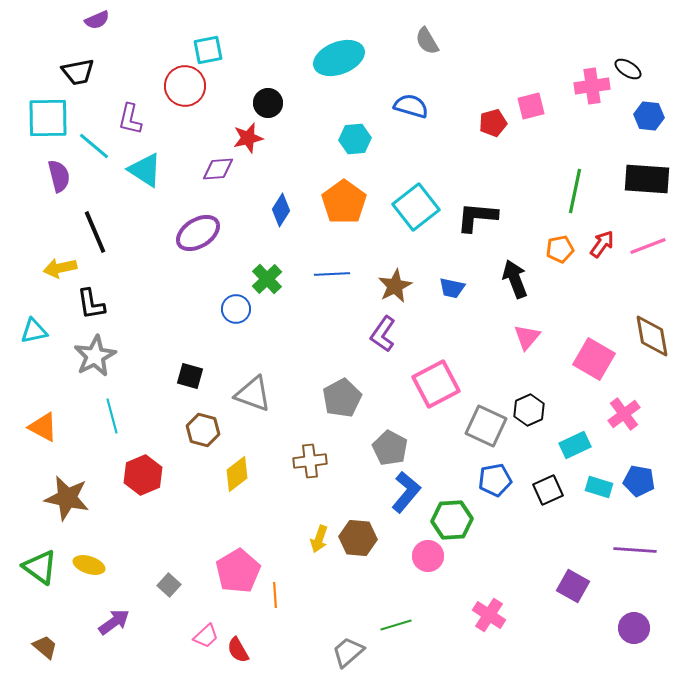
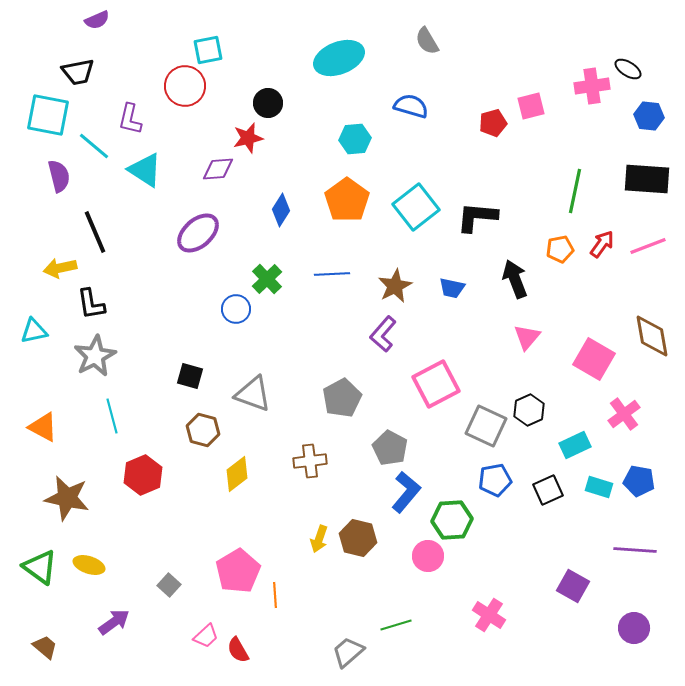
cyan square at (48, 118): moved 3 px up; rotated 12 degrees clockwise
orange pentagon at (344, 202): moved 3 px right, 2 px up
purple ellipse at (198, 233): rotated 9 degrees counterclockwise
purple L-shape at (383, 334): rotated 6 degrees clockwise
brown hexagon at (358, 538): rotated 9 degrees clockwise
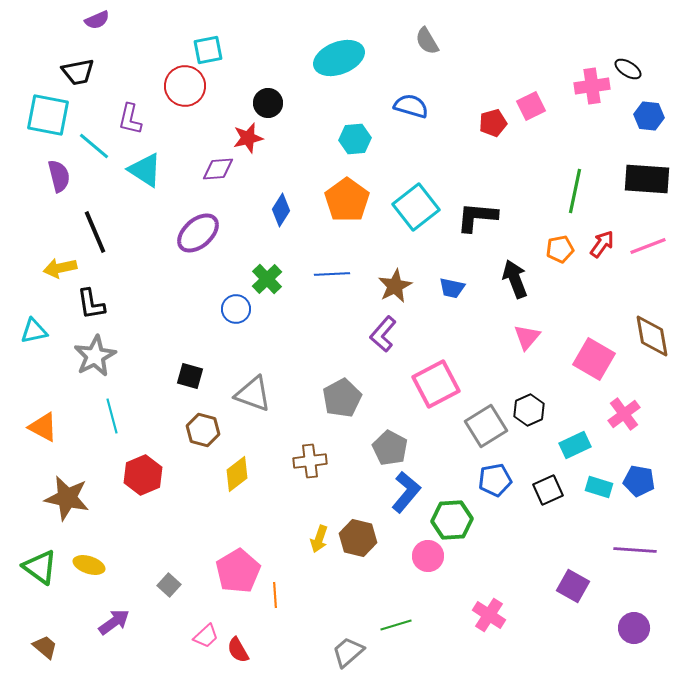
pink square at (531, 106): rotated 12 degrees counterclockwise
gray square at (486, 426): rotated 33 degrees clockwise
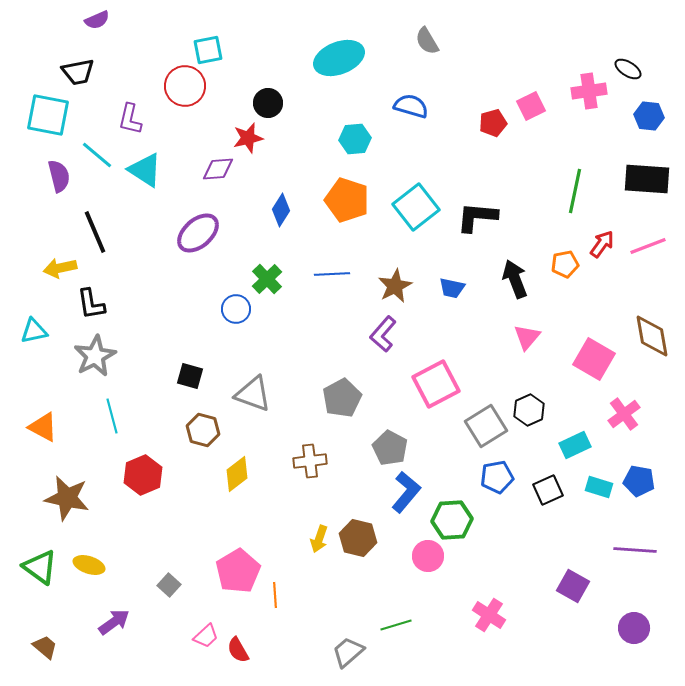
pink cross at (592, 86): moved 3 px left, 5 px down
cyan line at (94, 146): moved 3 px right, 9 px down
orange pentagon at (347, 200): rotated 18 degrees counterclockwise
orange pentagon at (560, 249): moved 5 px right, 15 px down
blue pentagon at (495, 480): moved 2 px right, 3 px up
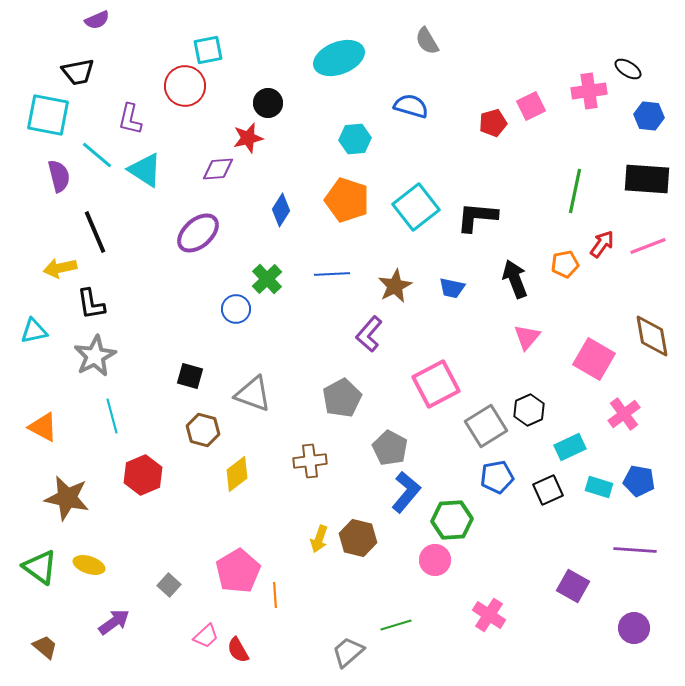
purple L-shape at (383, 334): moved 14 px left
cyan rectangle at (575, 445): moved 5 px left, 2 px down
pink circle at (428, 556): moved 7 px right, 4 px down
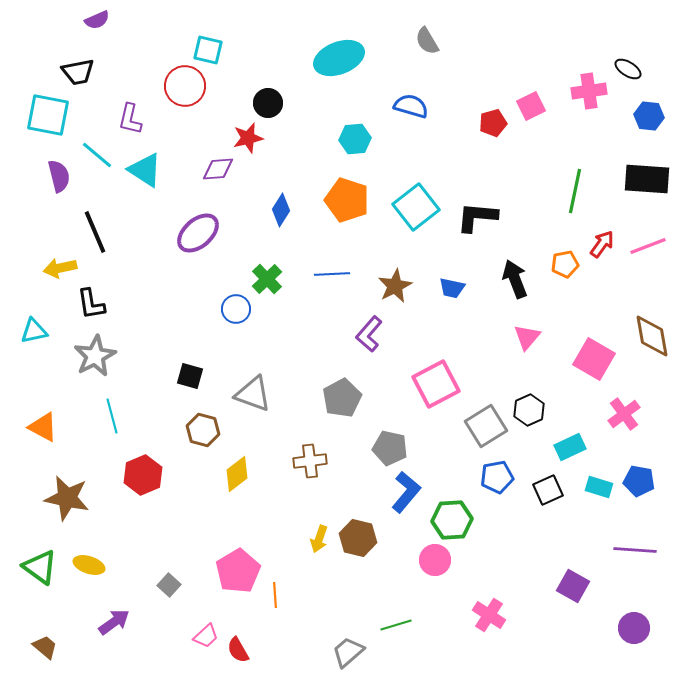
cyan square at (208, 50): rotated 24 degrees clockwise
gray pentagon at (390, 448): rotated 16 degrees counterclockwise
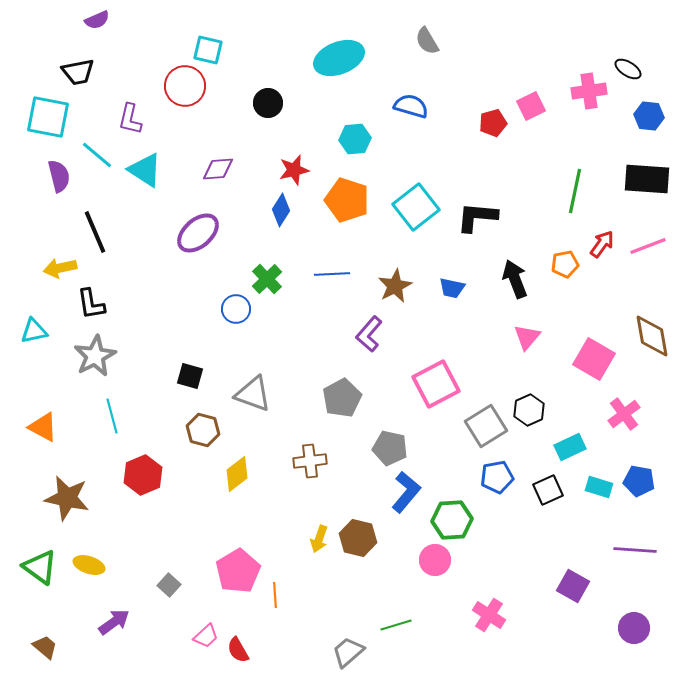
cyan square at (48, 115): moved 2 px down
red star at (248, 138): moved 46 px right, 32 px down
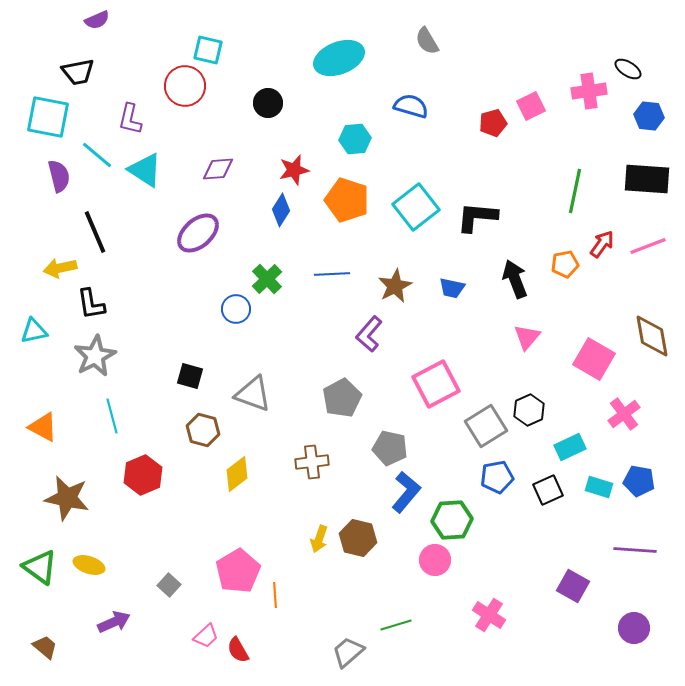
brown cross at (310, 461): moved 2 px right, 1 px down
purple arrow at (114, 622): rotated 12 degrees clockwise
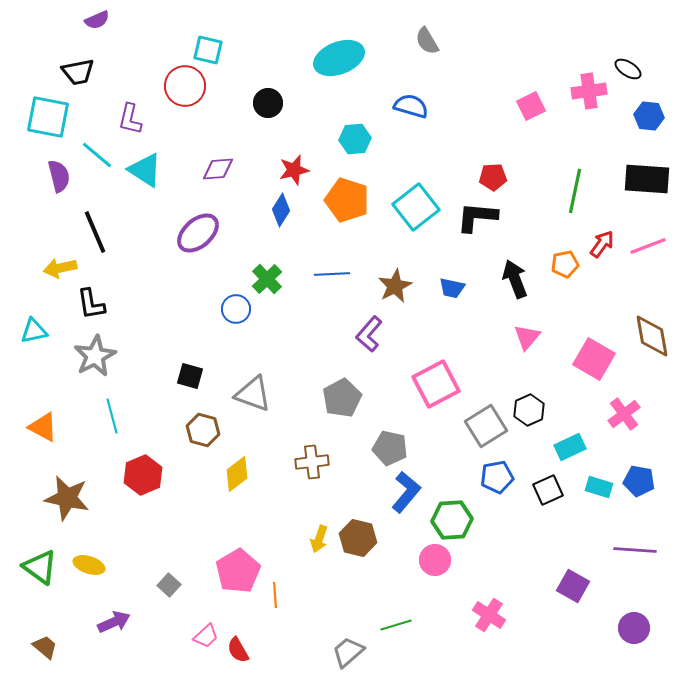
red pentagon at (493, 123): moved 54 px down; rotated 12 degrees clockwise
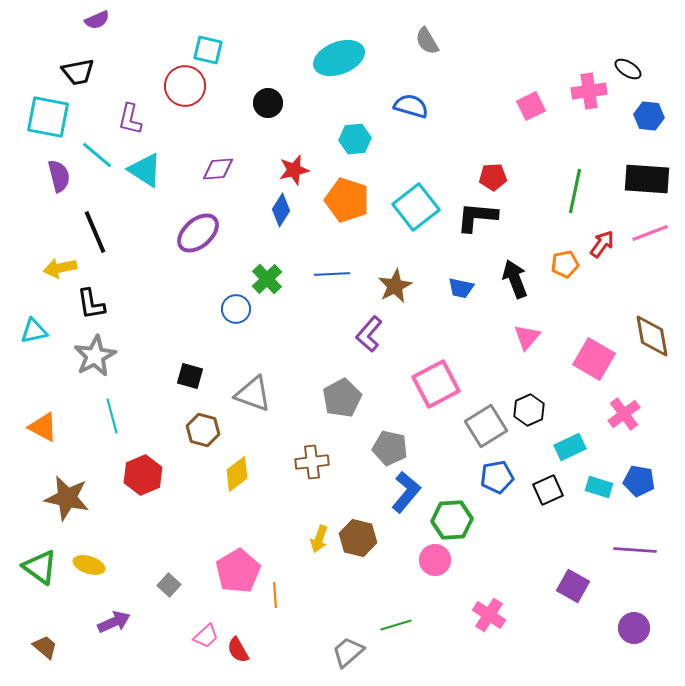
pink line at (648, 246): moved 2 px right, 13 px up
blue trapezoid at (452, 288): moved 9 px right
